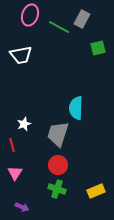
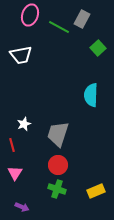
green square: rotated 28 degrees counterclockwise
cyan semicircle: moved 15 px right, 13 px up
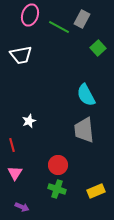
cyan semicircle: moved 5 px left; rotated 30 degrees counterclockwise
white star: moved 5 px right, 3 px up
gray trapezoid: moved 26 px right, 4 px up; rotated 24 degrees counterclockwise
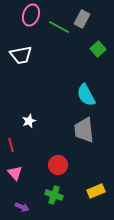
pink ellipse: moved 1 px right
green square: moved 1 px down
red line: moved 1 px left
pink triangle: rotated 14 degrees counterclockwise
green cross: moved 3 px left, 6 px down
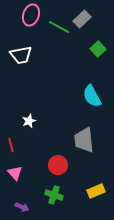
gray rectangle: rotated 18 degrees clockwise
cyan semicircle: moved 6 px right, 1 px down
gray trapezoid: moved 10 px down
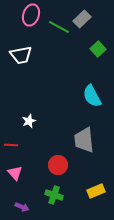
red line: rotated 72 degrees counterclockwise
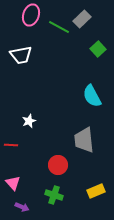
pink triangle: moved 2 px left, 10 px down
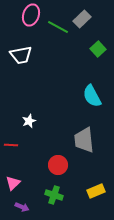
green line: moved 1 px left
pink triangle: rotated 28 degrees clockwise
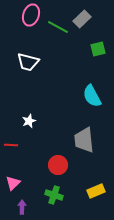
green square: rotated 28 degrees clockwise
white trapezoid: moved 7 px right, 7 px down; rotated 25 degrees clockwise
purple arrow: rotated 112 degrees counterclockwise
